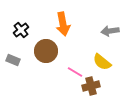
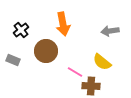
brown cross: rotated 18 degrees clockwise
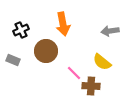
black cross: rotated 14 degrees clockwise
pink line: moved 1 px left, 1 px down; rotated 14 degrees clockwise
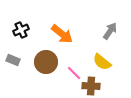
orange arrow: moved 1 px left, 10 px down; rotated 40 degrees counterclockwise
gray arrow: rotated 132 degrees clockwise
brown circle: moved 11 px down
